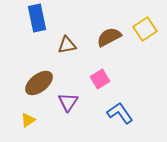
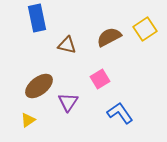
brown triangle: rotated 24 degrees clockwise
brown ellipse: moved 3 px down
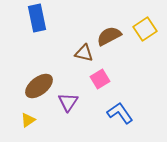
brown semicircle: moved 1 px up
brown triangle: moved 17 px right, 8 px down
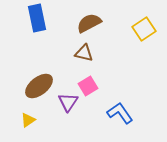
yellow square: moved 1 px left
brown semicircle: moved 20 px left, 13 px up
pink square: moved 12 px left, 7 px down
